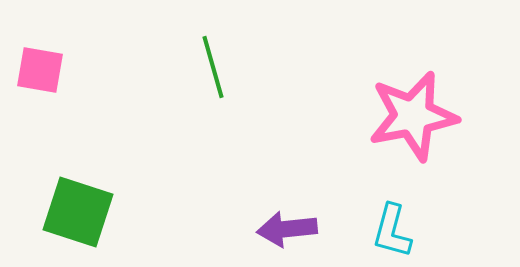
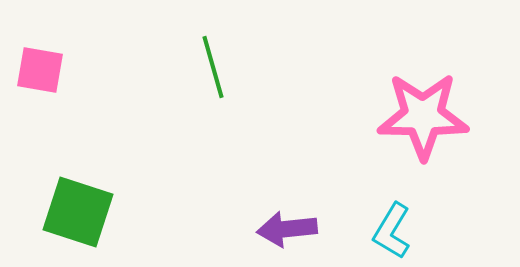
pink star: moved 10 px right; rotated 12 degrees clockwise
cyan L-shape: rotated 16 degrees clockwise
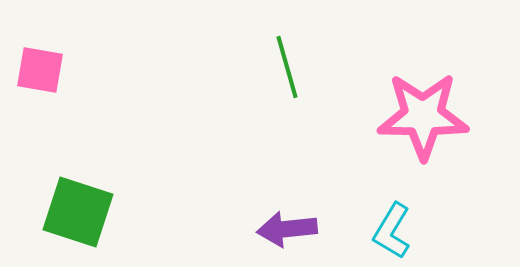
green line: moved 74 px right
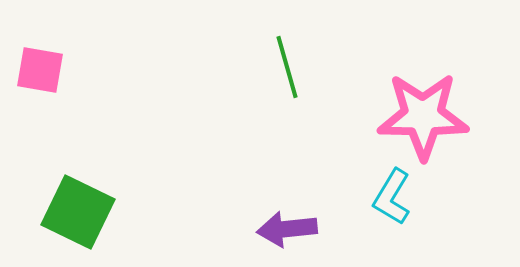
green square: rotated 8 degrees clockwise
cyan L-shape: moved 34 px up
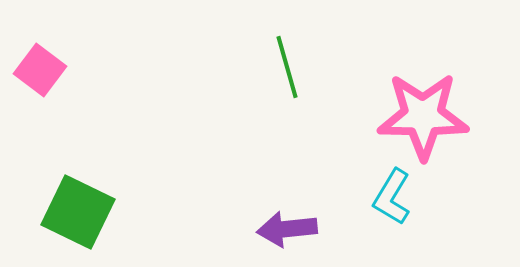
pink square: rotated 27 degrees clockwise
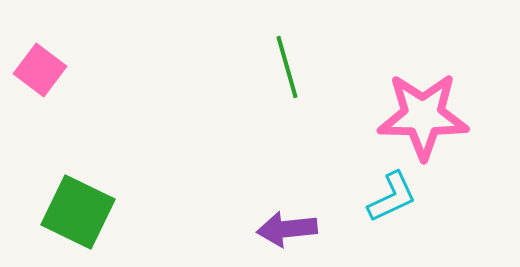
cyan L-shape: rotated 146 degrees counterclockwise
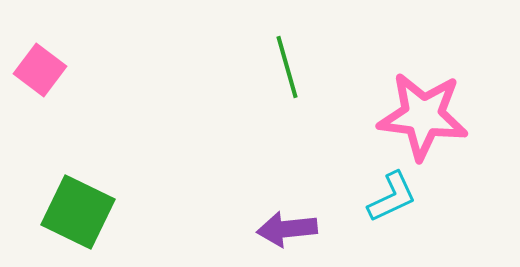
pink star: rotated 6 degrees clockwise
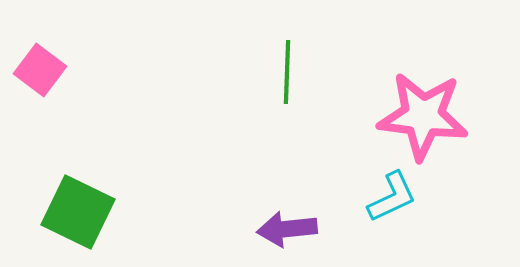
green line: moved 5 px down; rotated 18 degrees clockwise
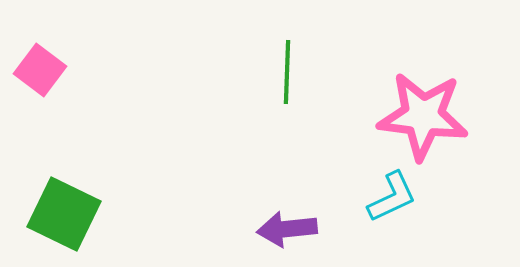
green square: moved 14 px left, 2 px down
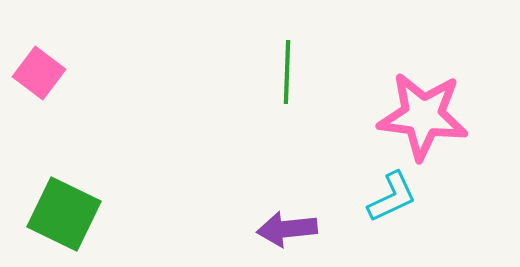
pink square: moved 1 px left, 3 px down
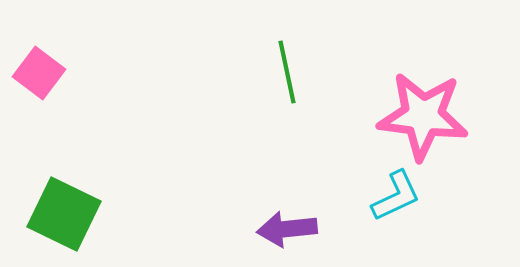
green line: rotated 14 degrees counterclockwise
cyan L-shape: moved 4 px right, 1 px up
